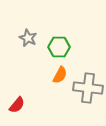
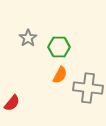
gray star: rotated 12 degrees clockwise
red semicircle: moved 5 px left, 2 px up
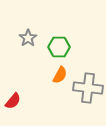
red semicircle: moved 1 px right, 2 px up
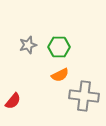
gray star: moved 7 px down; rotated 18 degrees clockwise
orange semicircle: rotated 36 degrees clockwise
gray cross: moved 4 px left, 8 px down
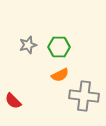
red semicircle: rotated 96 degrees clockwise
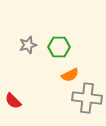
orange semicircle: moved 10 px right
gray cross: moved 3 px right, 2 px down
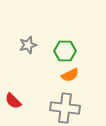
green hexagon: moved 6 px right, 4 px down
gray cross: moved 22 px left, 10 px down
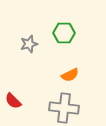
gray star: moved 1 px right, 1 px up
green hexagon: moved 1 px left, 18 px up
gray cross: moved 1 px left
